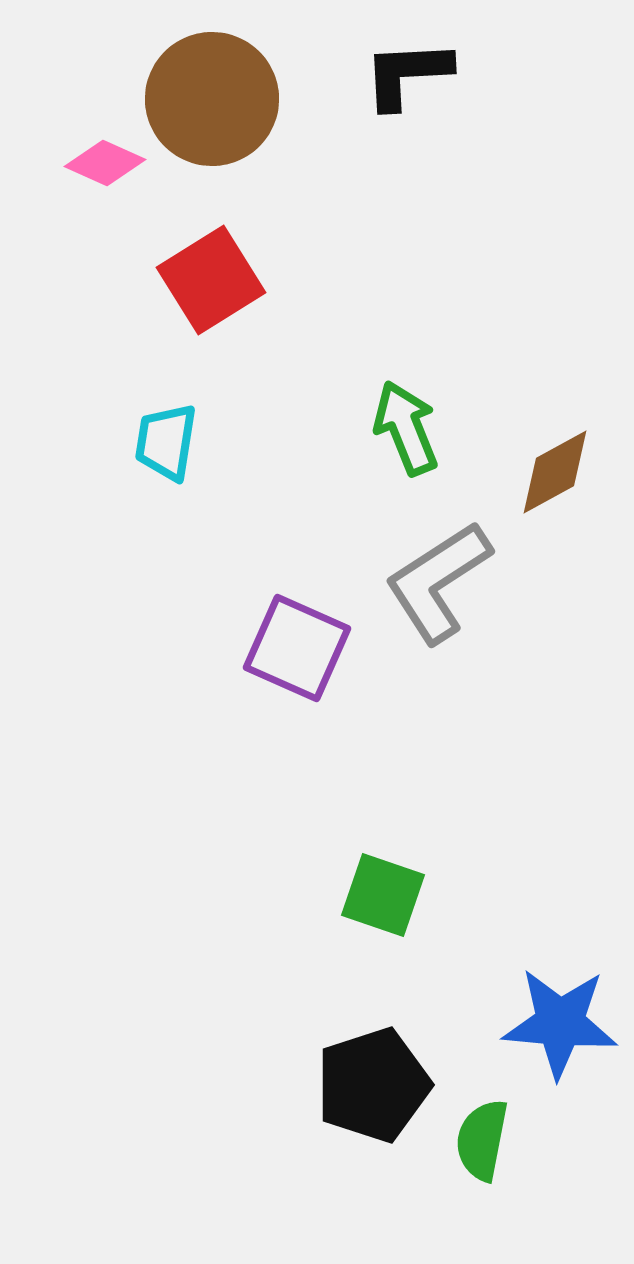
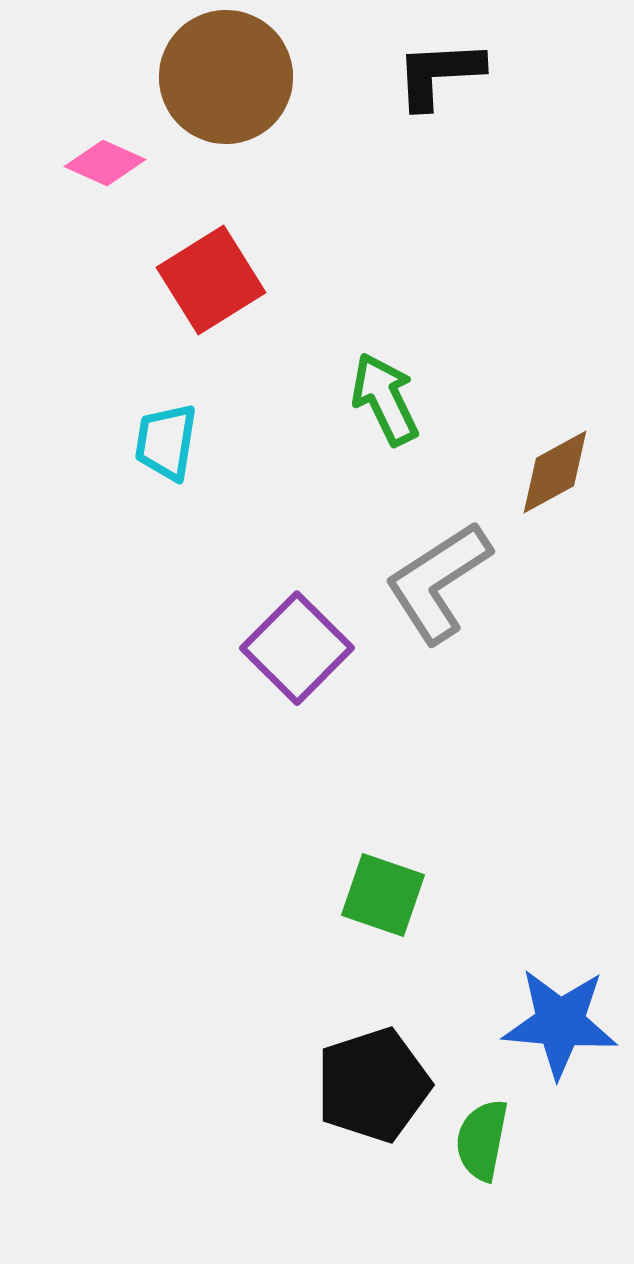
black L-shape: moved 32 px right
brown circle: moved 14 px right, 22 px up
green arrow: moved 21 px left, 29 px up; rotated 4 degrees counterclockwise
purple square: rotated 21 degrees clockwise
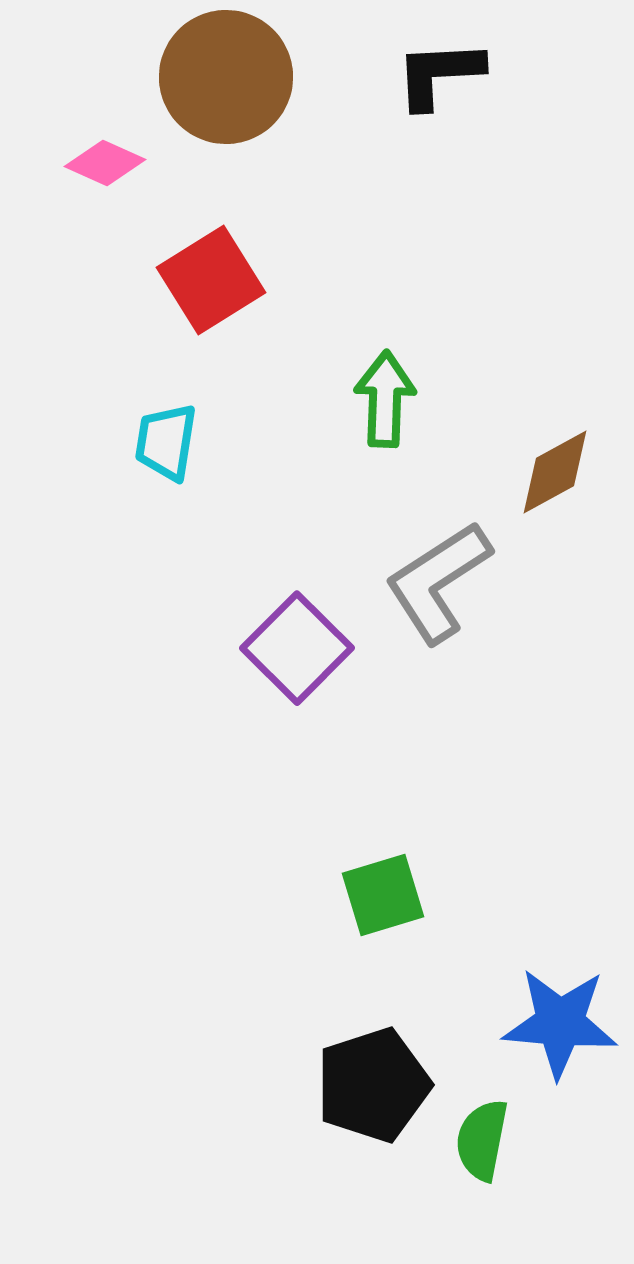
green arrow: rotated 28 degrees clockwise
green square: rotated 36 degrees counterclockwise
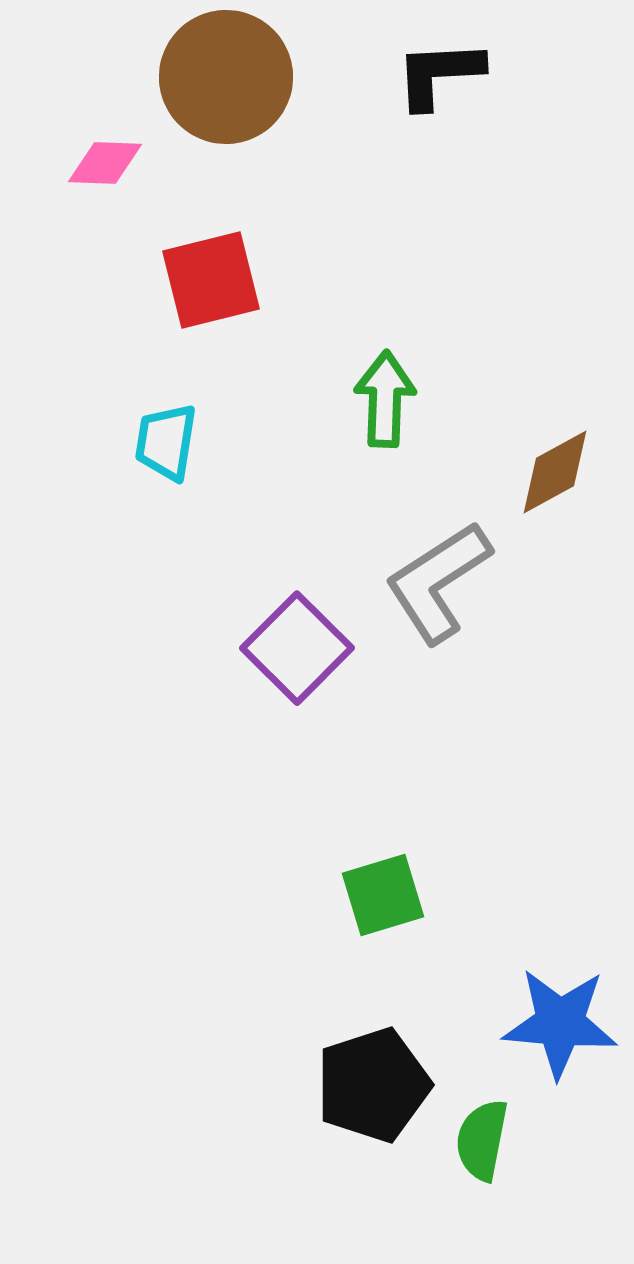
pink diamond: rotated 22 degrees counterclockwise
red square: rotated 18 degrees clockwise
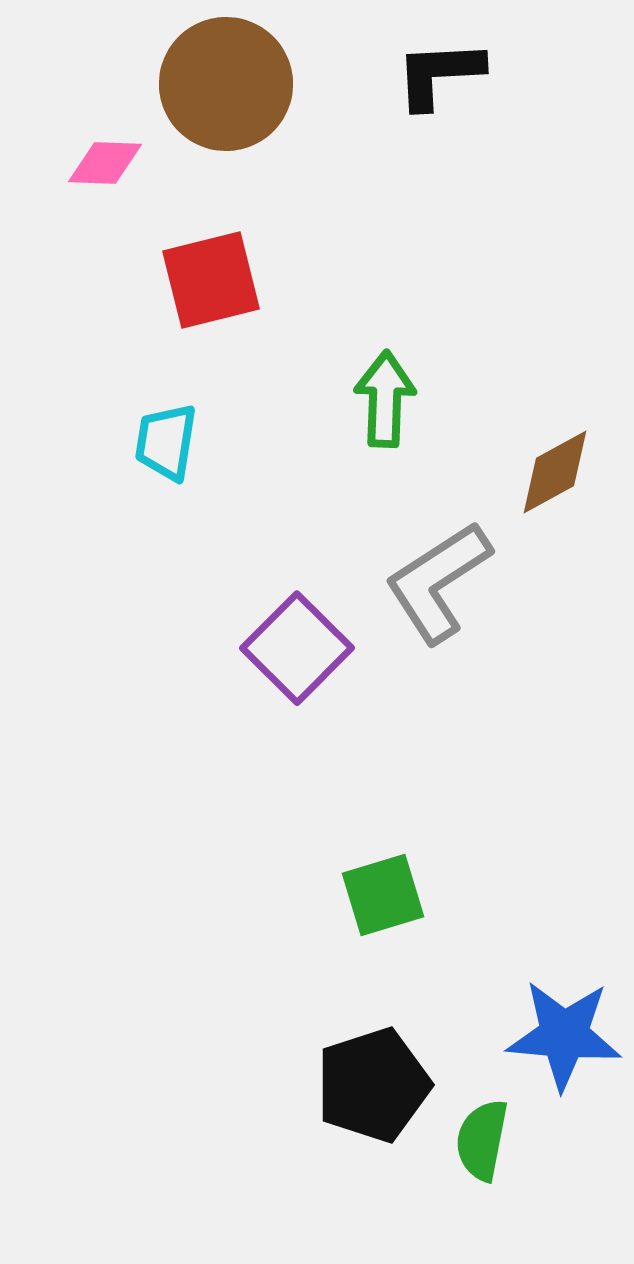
brown circle: moved 7 px down
blue star: moved 4 px right, 12 px down
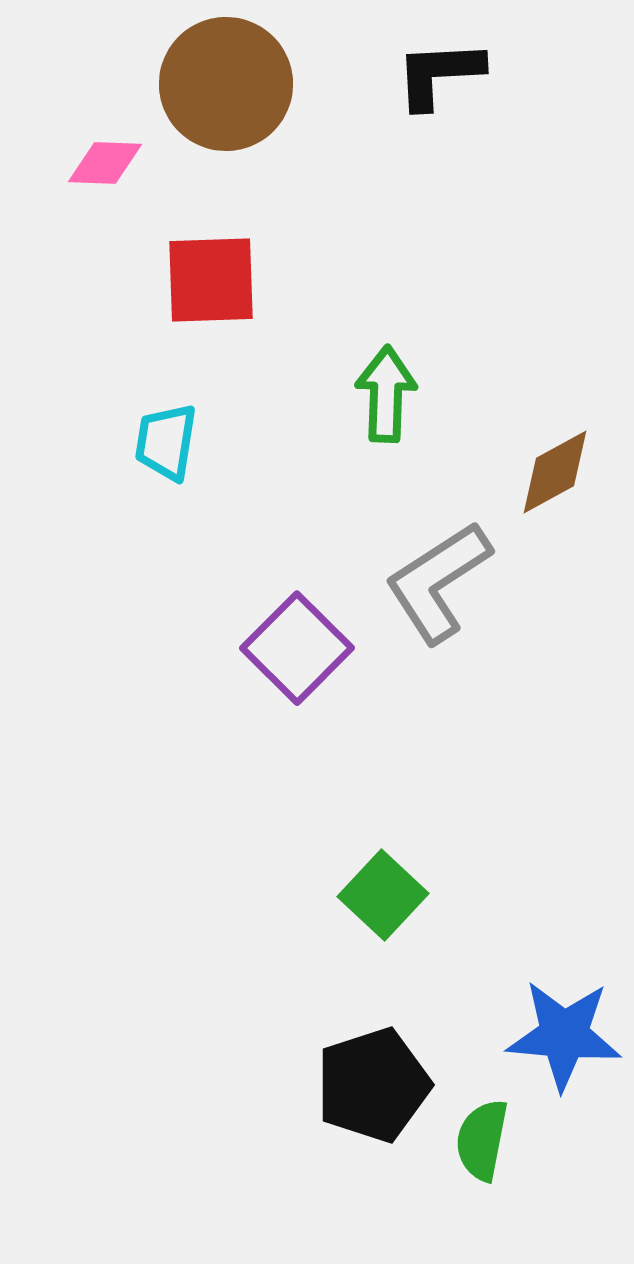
red square: rotated 12 degrees clockwise
green arrow: moved 1 px right, 5 px up
green square: rotated 30 degrees counterclockwise
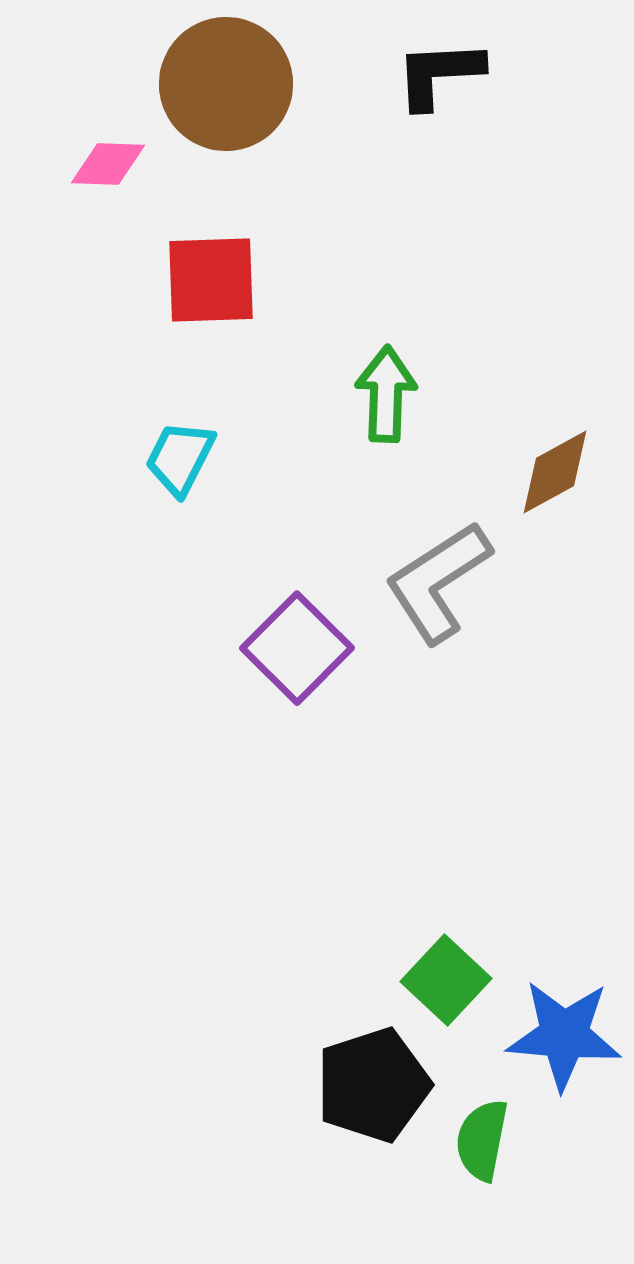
pink diamond: moved 3 px right, 1 px down
cyan trapezoid: moved 14 px right, 16 px down; rotated 18 degrees clockwise
green square: moved 63 px right, 85 px down
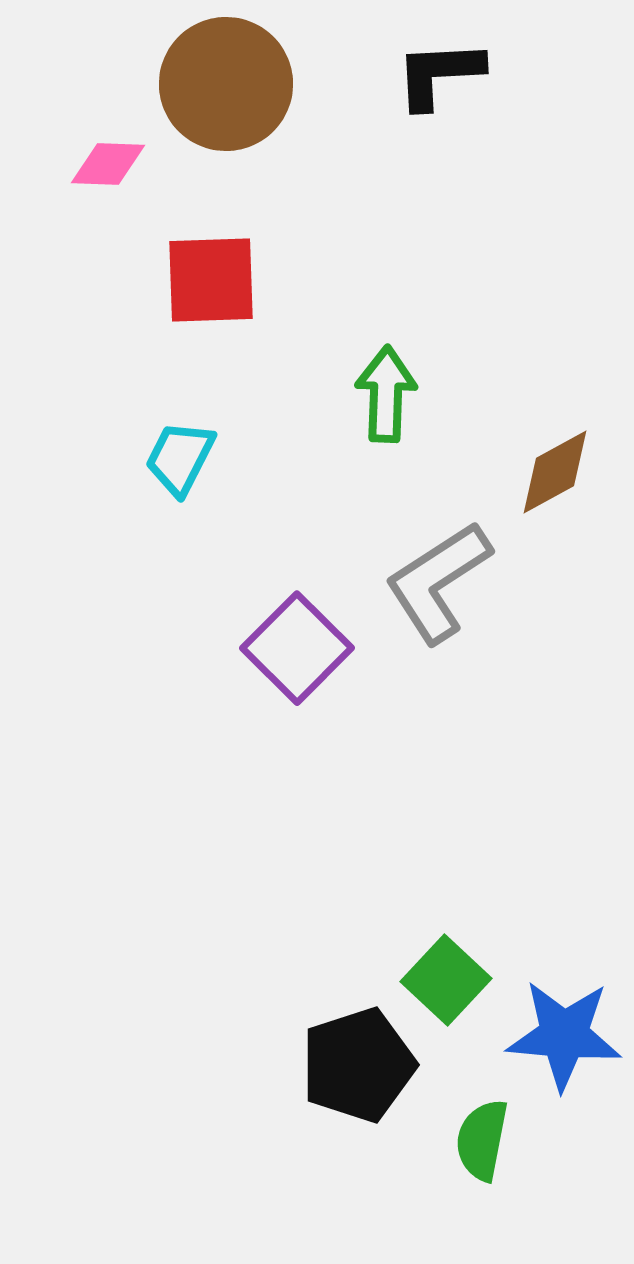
black pentagon: moved 15 px left, 20 px up
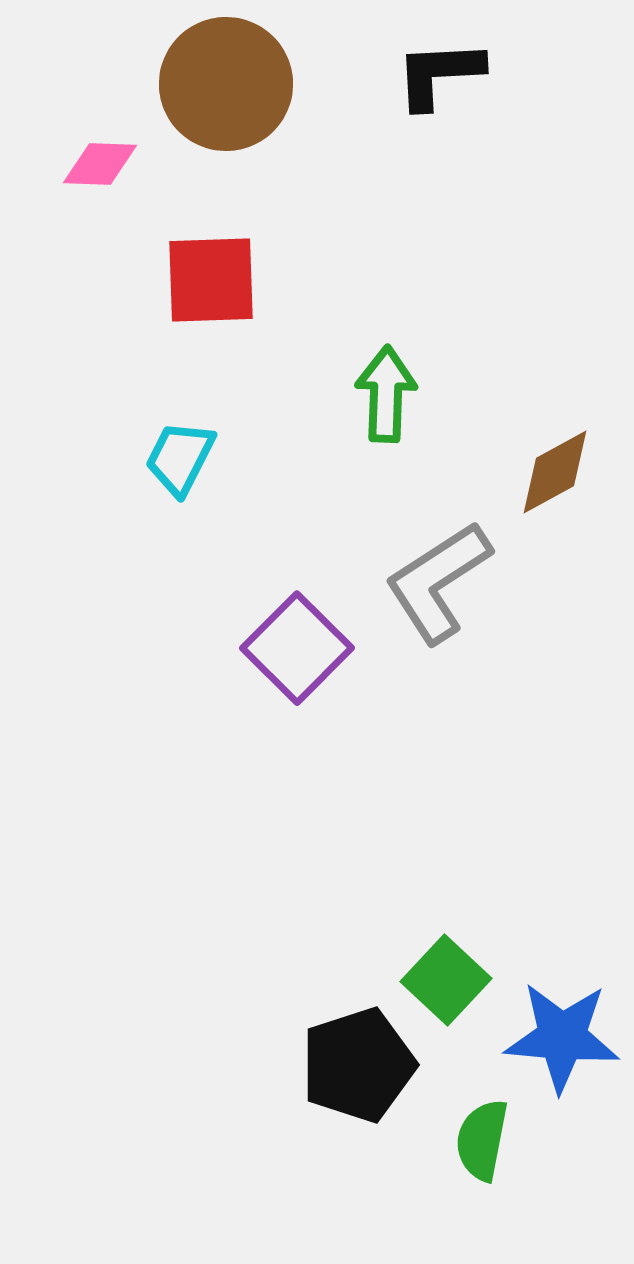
pink diamond: moved 8 px left
blue star: moved 2 px left, 2 px down
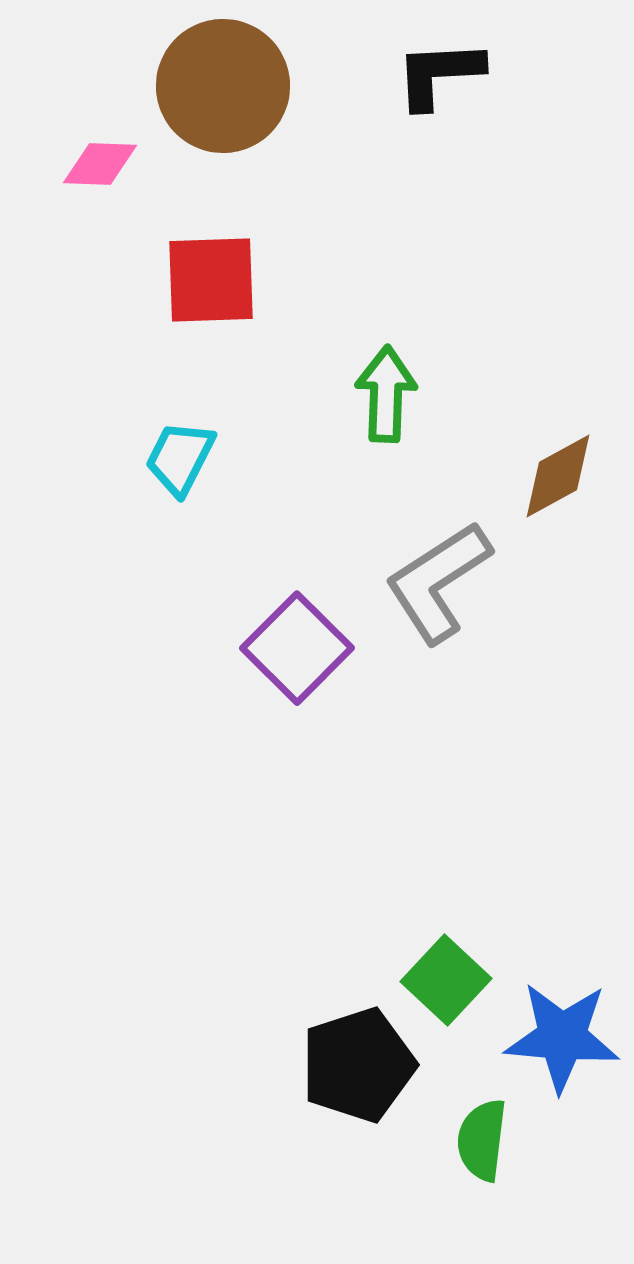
brown circle: moved 3 px left, 2 px down
brown diamond: moved 3 px right, 4 px down
green semicircle: rotated 4 degrees counterclockwise
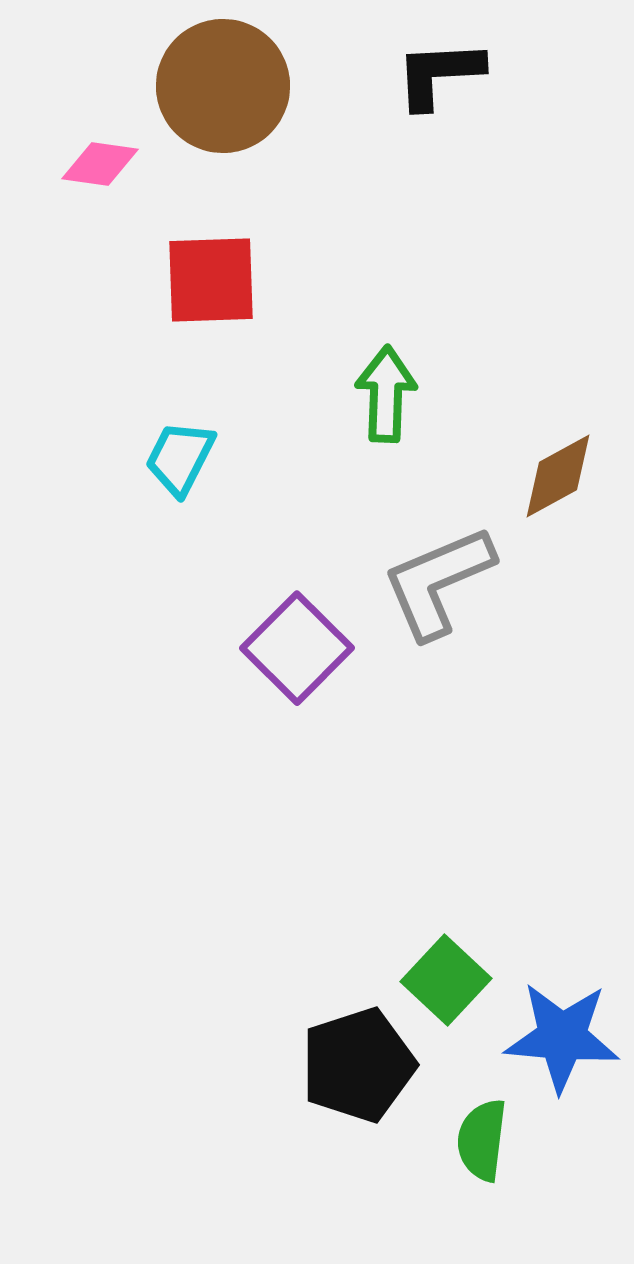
pink diamond: rotated 6 degrees clockwise
gray L-shape: rotated 10 degrees clockwise
